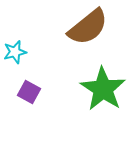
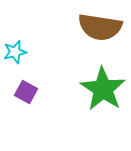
brown semicircle: moved 12 px right; rotated 48 degrees clockwise
purple square: moved 3 px left
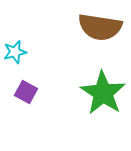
green star: moved 4 px down
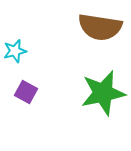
cyan star: moved 1 px up
green star: rotated 27 degrees clockwise
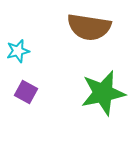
brown semicircle: moved 11 px left
cyan star: moved 3 px right
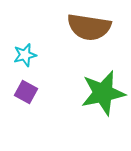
cyan star: moved 7 px right, 4 px down
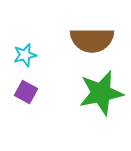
brown semicircle: moved 3 px right, 13 px down; rotated 9 degrees counterclockwise
green star: moved 2 px left
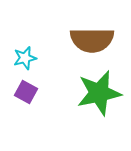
cyan star: moved 3 px down
green star: moved 2 px left
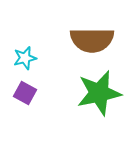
purple square: moved 1 px left, 1 px down
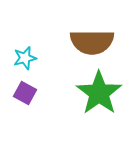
brown semicircle: moved 2 px down
green star: rotated 24 degrees counterclockwise
